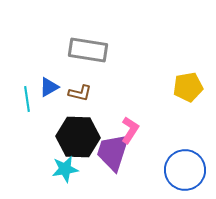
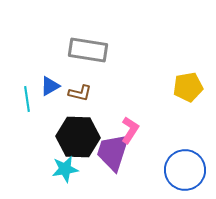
blue triangle: moved 1 px right, 1 px up
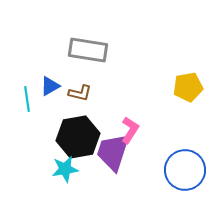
black hexagon: rotated 12 degrees counterclockwise
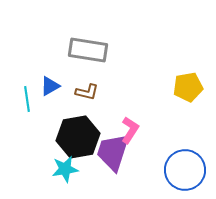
brown L-shape: moved 7 px right, 1 px up
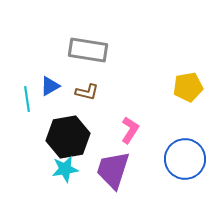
black hexagon: moved 10 px left
purple trapezoid: moved 18 px down
blue circle: moved 11 px up
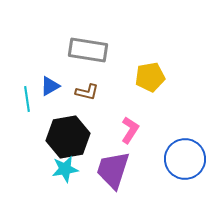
yellow pentagon: moved 38 px left, 10 px up
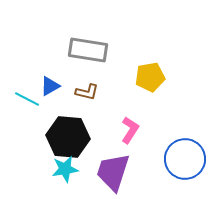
cyan line: rotated 55 degrees counterclockwise
black hexagon: rotated 15 degrees clockwise
purple trapezoid: moved 2 px down
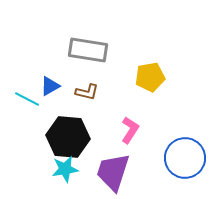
blue circle: moved 1 px up
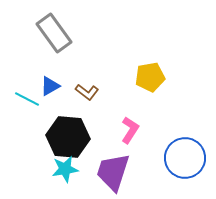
gray rectangle: moved 34 px left, 17 px up; rotated 45 degrees clockwise
brown L-shape: rotated 25 degrees clockwise
